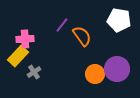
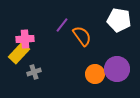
yellow rectangle: moved 1 px right, 3 px up
gray cross: rotated 16 degrees clockwise
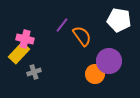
pink cross: rotated 18 degrees clockwise
purple circle: moved 8 px left, 8 px up
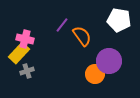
gray cross: moved 7 px left, 1 px up
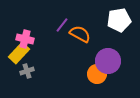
white pentagon: rotated 20 degrees counterclockwise
orange semicircle: moved 2 px left, 2 px up; rotated 25 degrees counterclockwise
purple circle: moved 1 px left
orange circle: moved 2 px right
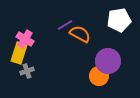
purple line: moved 3 px right; rotated 21 degrees clockwise
pink cross: rotated 18 degrees clockwise
yellow rectangle: rotated 25 degrees counterclockwise
orange circle: moved 2 px right, 2 px down
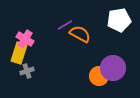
purple circle: moved 5 px right, 7 px down
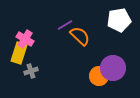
orange semicircle: moved 2 px down; rotated 15 degrees clockwise
gray cross: moved 4 px right
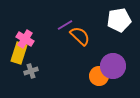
purple circle: moved 2 px up
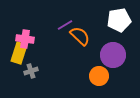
pink cross: rotated 24 degrees counterclockwise
purple circle: moved 11 px up
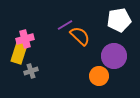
pink cross: rotated 24 degrees counterclockwise
purple circle: moved 1 px right, 1 px down
